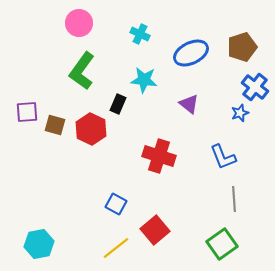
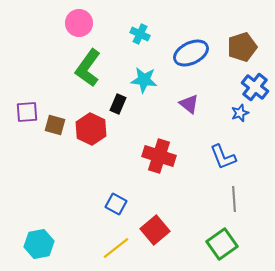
green L-shape: moved 6 px right, 3 px up
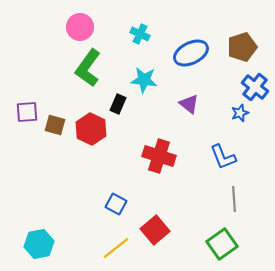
pink circle: moved 1 px right, 4 px down
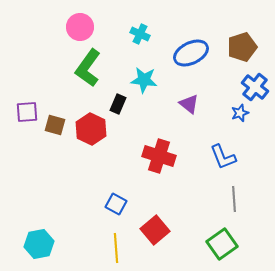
yellow line: rotated 56 degrees counterclockwise
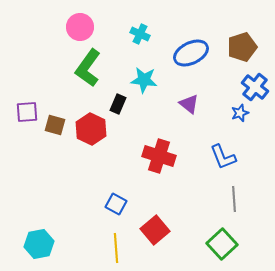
green square: rotated 8 degrees counterclockwise
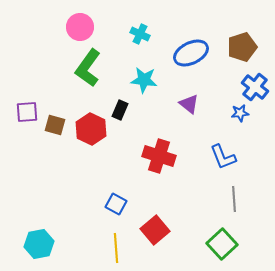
black rectangle: moved 2 px right, 6 px down
blue star: rotated 12 degrees clockwise
